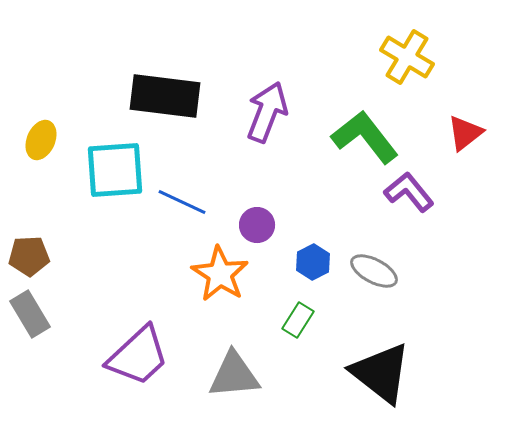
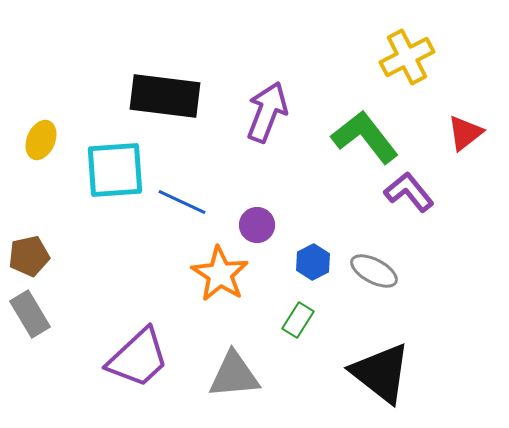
yellow cross: rotated 32 degrees clockwise
brown pentagon: rotated 9 degrees counterclockwise
purple trapezoid: moved 2 px down
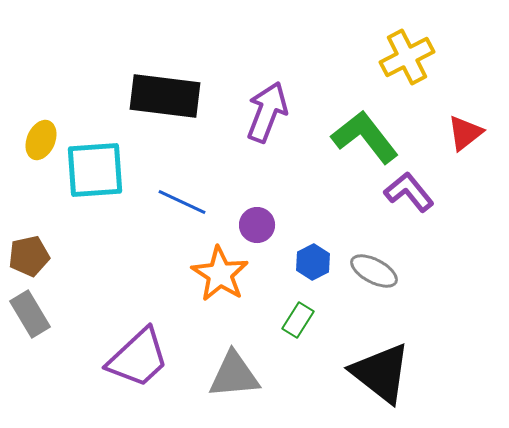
cyan square: moved 20 px left
